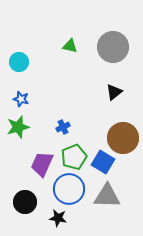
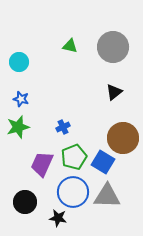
blue circle: moved 4 px right, 3 px down
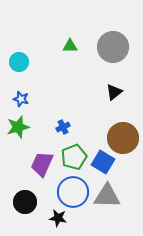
green triangle: rotated 14 degrees counterclockwise
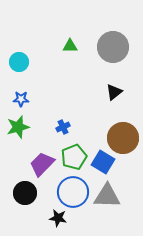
blue star: rotated 14 degrees counterclockwise
purple trapezoid: rotated 20 degrees clockwise
black circle: moved 9 px up
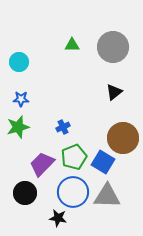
green triangle: moved 2 px right, 1 px up
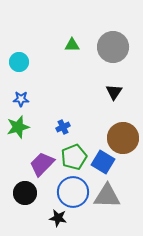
black triangle: rotated 18 degrees counterclockwise
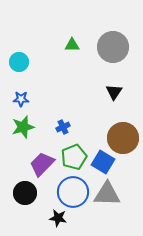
green star: moved 5 px right
gray triangle: moved 2 px up
